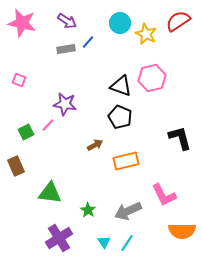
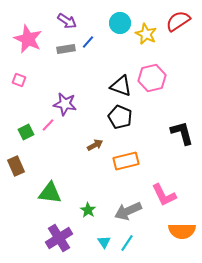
pink star: moved 6 px right, 16 px down; rotated 12 degrees clockwise
black L-shape: moved 2 px right, 5 px up
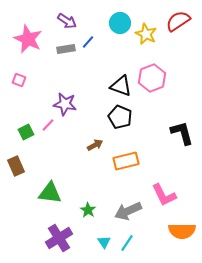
pink hexagon: rotated 8 degrees counterclockwise
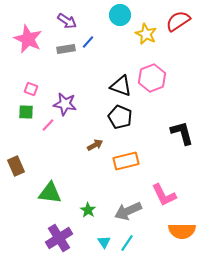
cyan circle: moved 8 px up
pink square: moved 12 px right, 9 px down
green square: moved 20 px up; rotated 28 degrees clockwise
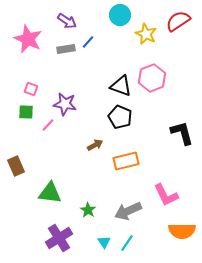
pink L-shape: moved 2 px right
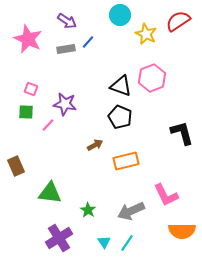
gray arrow: moved 3 px right
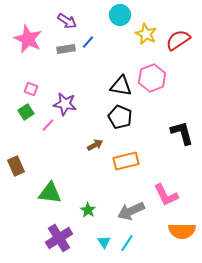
red semicircle: moved 19 px down
black triangle: rotated 10 degrees counterclockwise
green square: rotated 35 degrees counterclockwise
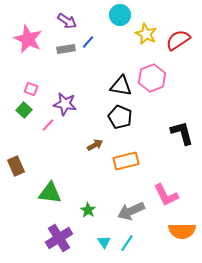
green square: moved 2 px left, 2 px up; rotated 14 degrees counterclockwise
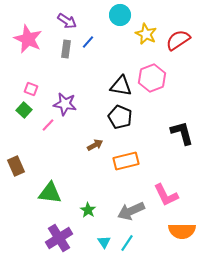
gray rectangle: rotated 72 degrees counterclockwise
